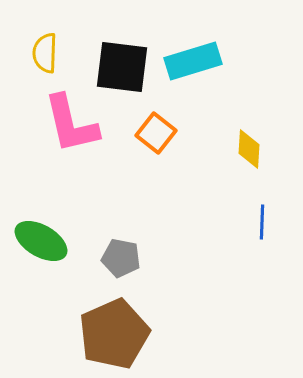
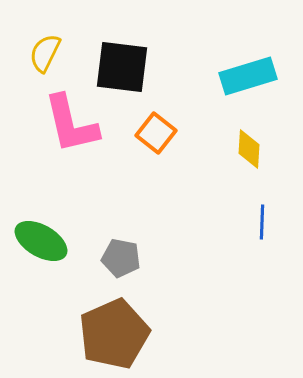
yellow semicircle: rotated 24 degrees clockwise
cyan rectangle: moved 55 px right, 15 px down
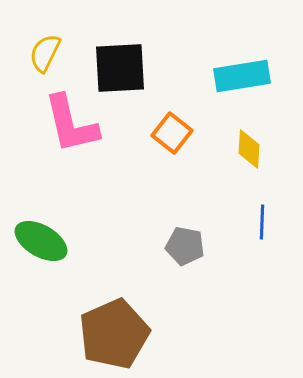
black square: moved 2 px left, 1 px down; rotated 10 degrees counterclockwise
cyan rectangle: moved 6 px left; rotated 8 degrees clockwise
orange square: moved 16 px right
gray pentagon: moved 64 px right, 12 px up
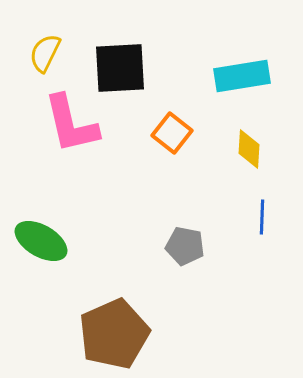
blue line: moved 5 px up
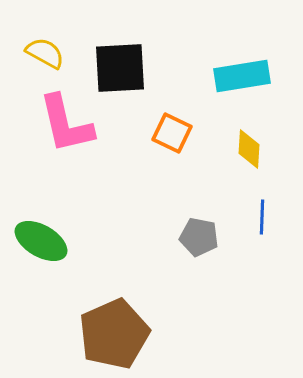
yellow semicircle: rotated 93 degrees clockwise
pink L-shape: moved 5 px left
orange square: rotated 12 degrees counterclockwise
gray pentagon: moved 14 px right, 9 px up
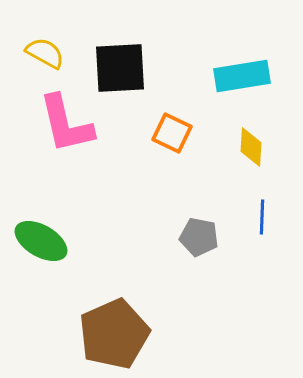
yellow diamond: moved 2 px right, 2 px up
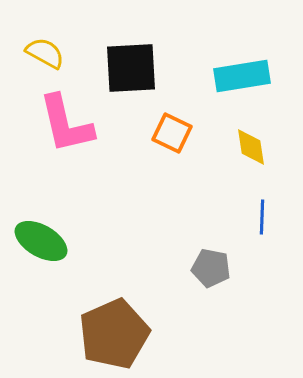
black square: moved 11 px right
yellow diamond: rotated 12 degrees counterclockwise
gray pentagon: moved 12 px right, 31 px down
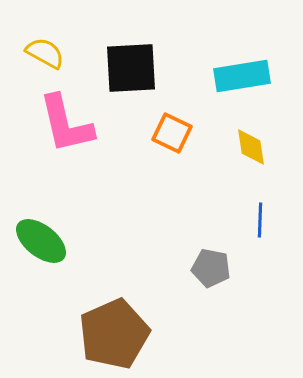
blue line: moved 2 px left, 3 px down
green ellipse: rotated 8 degrees clockwise
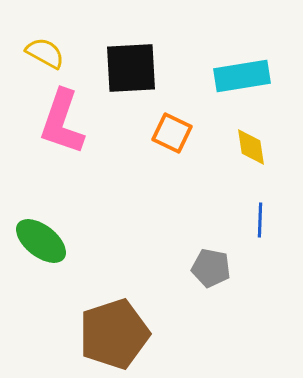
pink L-shape: moved 4 px left, 2 px up; rotated 32 degrees clockwise
brown pentagon: rotated 6 degrees clockwise
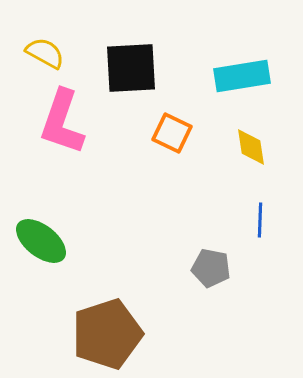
brown pentagon: moved 7 px left
